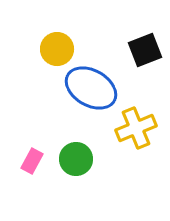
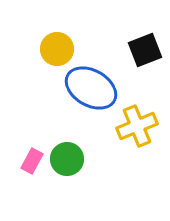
yellow cross: moved 1 px right, 2 px up
green circle: moved 9 px left
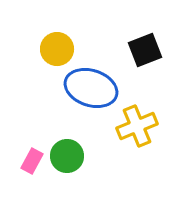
blue ellipse: rotated 12 degrees counterclockwise
green circle: moved 3 px up
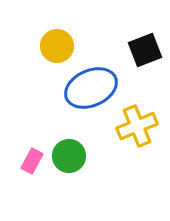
yellow circle: moved 3 px up
blue ellipse: rotated 42 degrees counterclockwise
green circle: moved 2 px right
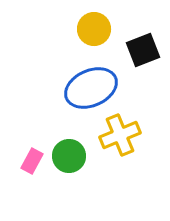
yellow circle: moved 37 px right, 17 px up
black square: moved 2 px left
yellow cross: moved 17 px left, 9 px down
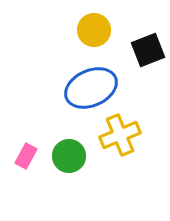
yellow circle: moved 1 px down
black square: moved 5 px right
pink rectangle: moved 6 px left, 5 px up
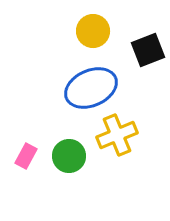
yellow circle: moved 1 px left, 1 px down
yellow cross: moved 3 px left
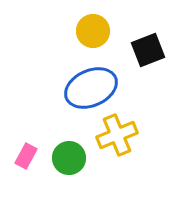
green circle: moved 2 px down
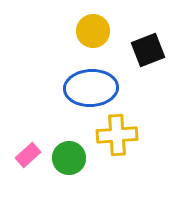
blue ellipse: rotated 21 degrees clockwise
yellow cross: rotated 18 degrees clockwise
pink rectangle: moved 2 px right, 1 px up; rotated 20 degrees clockwise
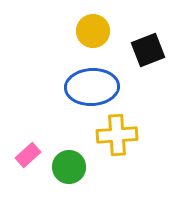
blue ellipse: moved 1 px right, 1 px up
green circle: moved 9 px down
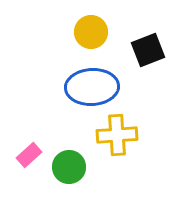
yellow circle: moved 2 px left, 1 px down
pink rectangle: moved 1 px right
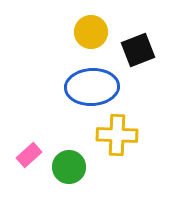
black square: moved 10 px left
yellow cross: rotated 6 degrees clockwise
